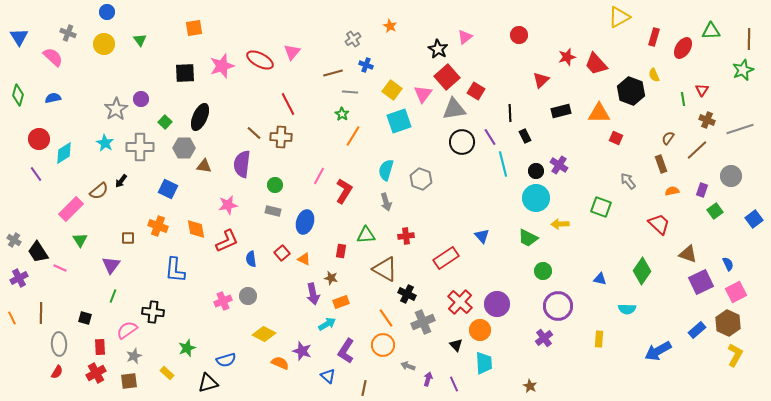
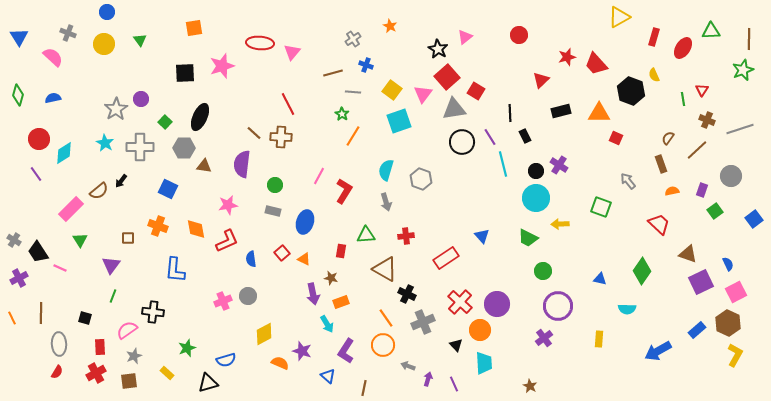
red ellipse at (260, 60): moved 17 px up; rotated 24 degrees counterclockwise
gray line at (350, 92): moved 3 px right
cyan arrow at (327, 324): rotated 90 degrees clockwise
yellow diamond at (264, 334): rotated 55 degrees counterclockwise
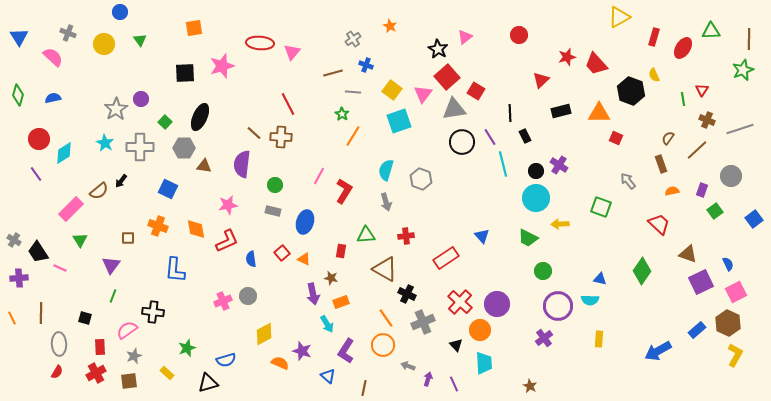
blue circle at (107, 12): moved 13 px right
purple cross at (19, 278): rotated 24 degrees clockwise
cyan semicircle at (627, 309): moved 37 px left, 9 px up
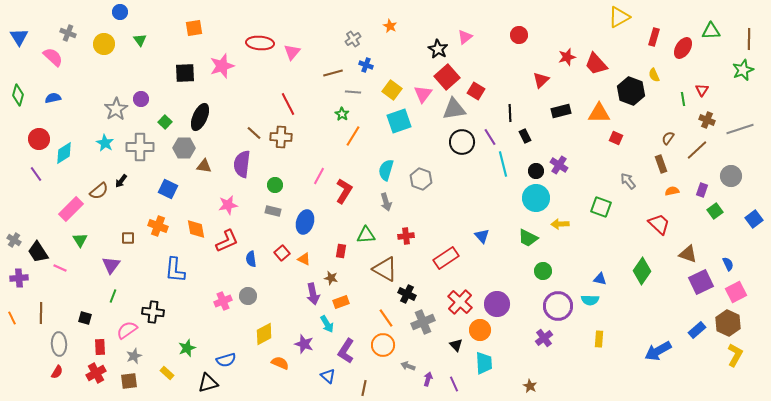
purple star at (302, 351): moved 2 px right, 7 px up
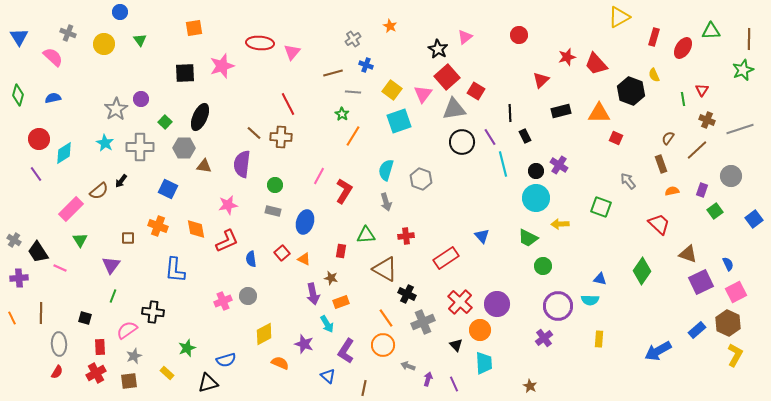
green circle at (543, 271): moved 5 px up
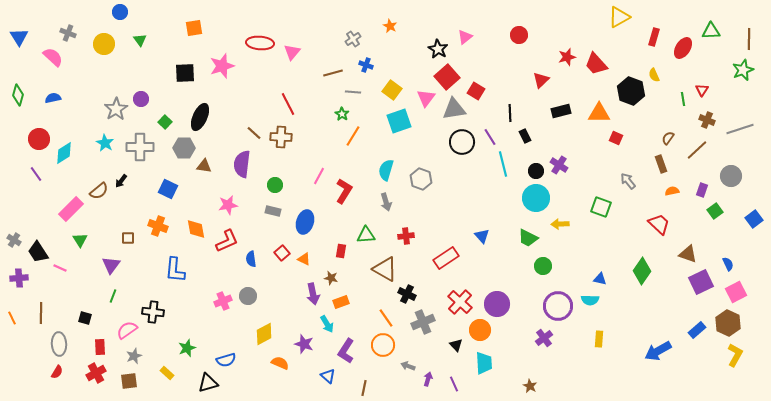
pink triangle at (423, 94): moved 3 px right, 4 px down
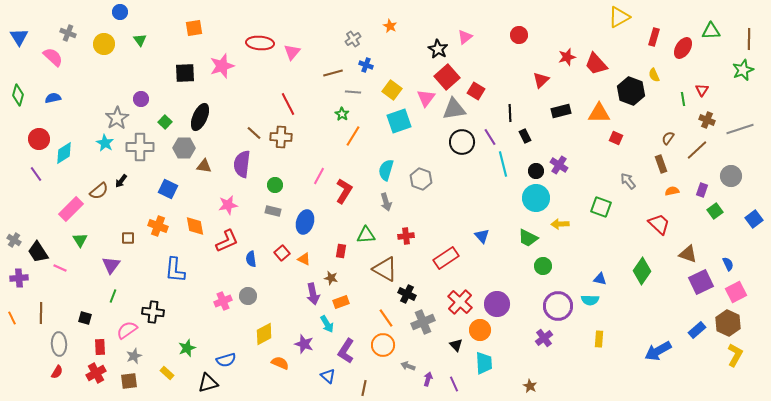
gray star at (116, 109): moved 1 px right, 9 px down
orange diamond at (196, 229): moved 1 px left, 3 px up
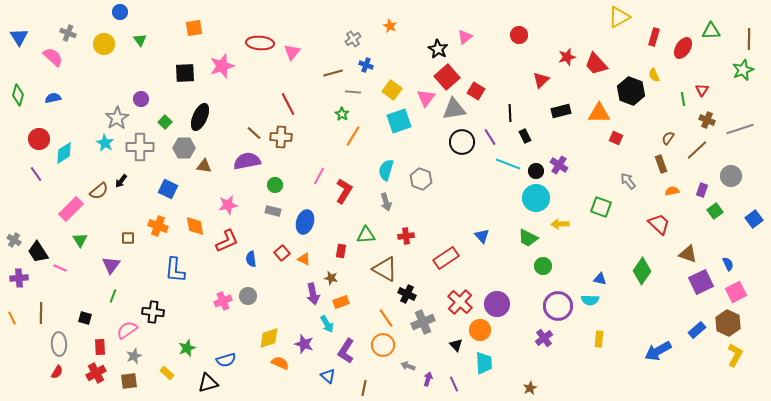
purple semicircle at (242, 164): moved 5 px right, 3 px up; rotated 72 degrees clockwise
cyan line at (503, 164): moved 5 px right; rotated 55 degrees counterclockwise
yellow diamond at (264, 334): moved 5 px right, 4 px down; rotated 10 degrees clockwise
brown star at (530, 386): moved 2 px down; rotated 16 degrees clockwise
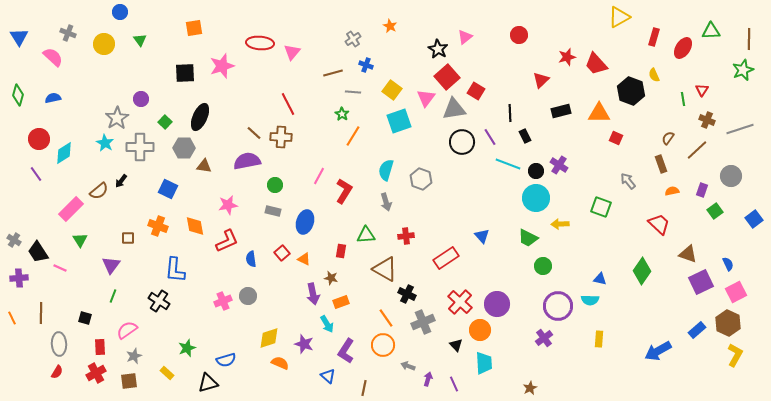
black cross at (153, 312): moved 6 px right, 11 px up; rotated 25 degrees clockwise
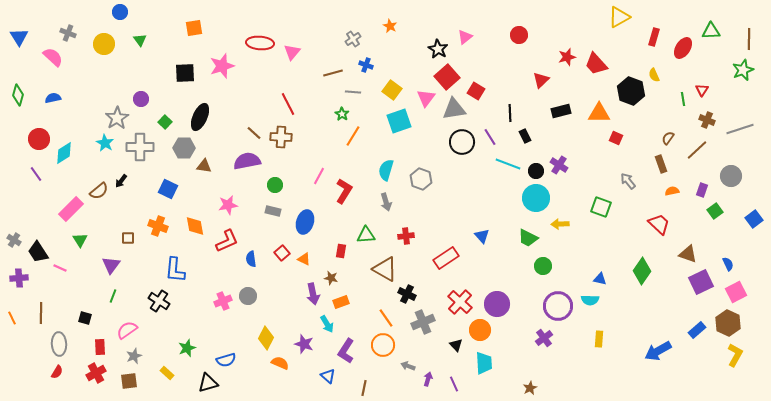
yellow diamond at (269, 338): moved 3 px left; rotated 45 degrees counterclockwise
